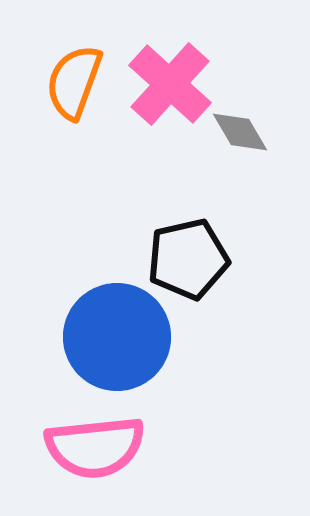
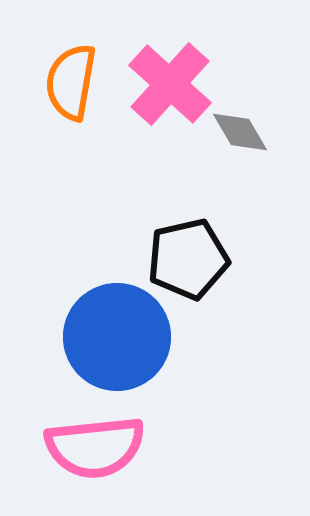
orange semicircle: moved 3 px left; rotated 10 degrees counterclockwise
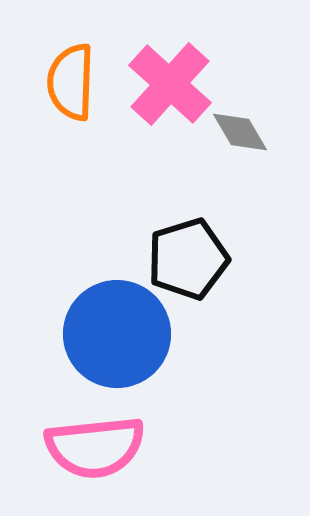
orange semicircle: rotated 8 degrees counterclockwise
black pentagon: rotated 4 degrees counterclockwise
blue circle: moved 3 px up
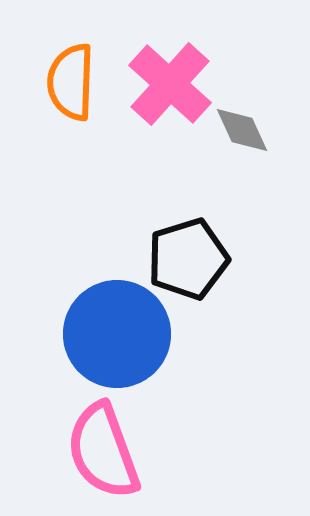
gray diamond: moved 2 px right, 2 px up; rotated 6 degrees clockwise
pink semicircle: moved 8 px right, 4 px down; rotated 76 degrees clockwise
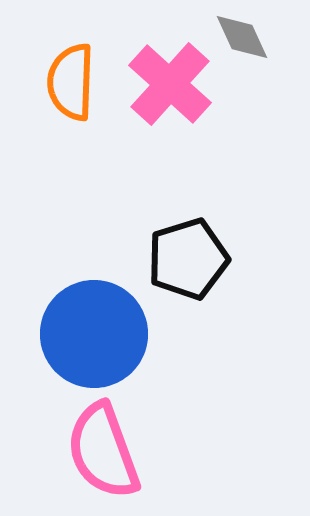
gray diamond: moved 93 px up
blue circle: moved 23 px left
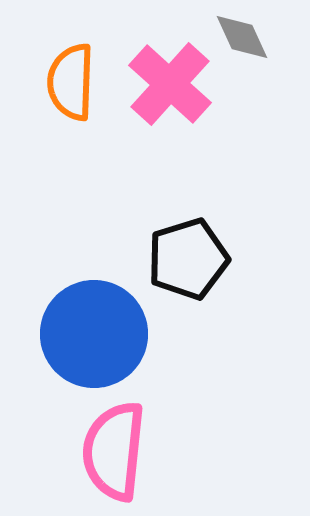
pink semicircle: moved 11 px right; rotated 26 degrees clockwise
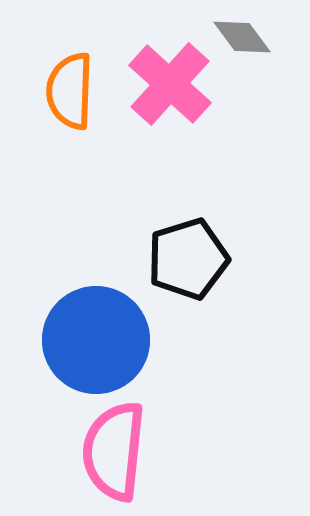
gray diamond: rotated 12 degrees counterclockwise
orange semicircle: moved 1 px left, 9 px down
blue circle: moved 2 px right, 6 px down
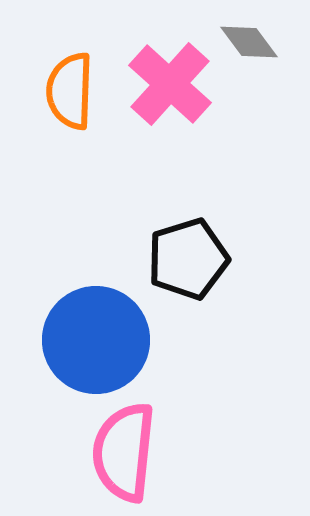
gray diamond: moved 7 px right, 5 px down
pink semicircle: moved 10 px right, 1 px down
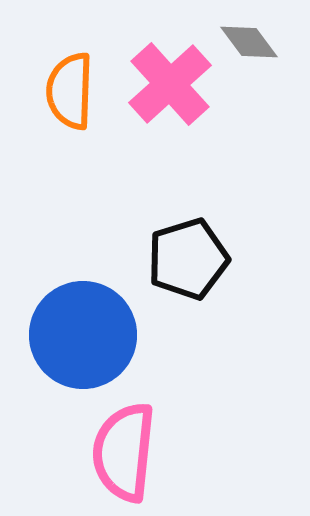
pink cross: rotated 6 degrees clockwise
blue circle: moved 13 px left, 5 px up
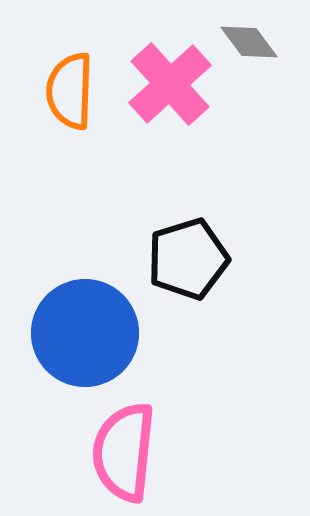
blue circle: moved 2 px right, 2 px up
